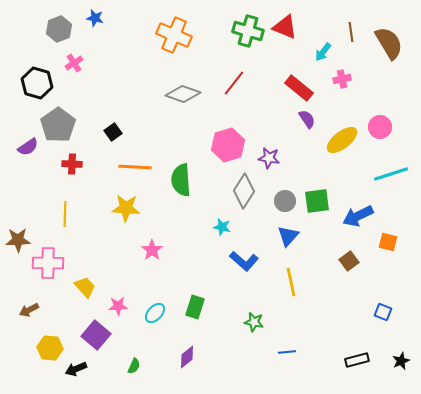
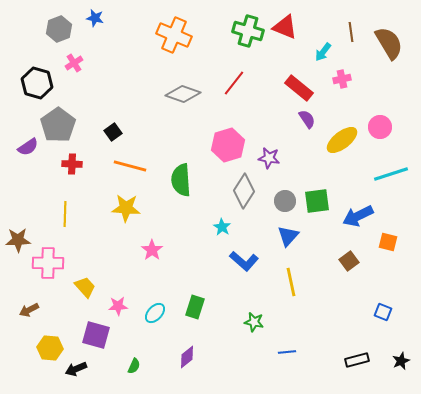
orange line at (135, 167): moved 5 px left, 1 px up; rotated 12 degrees clockwise
cyan star at (222, 227): rotated 18 degrees clockwise
purple square at (96, 335): rotated 24 degrees counterclockwise
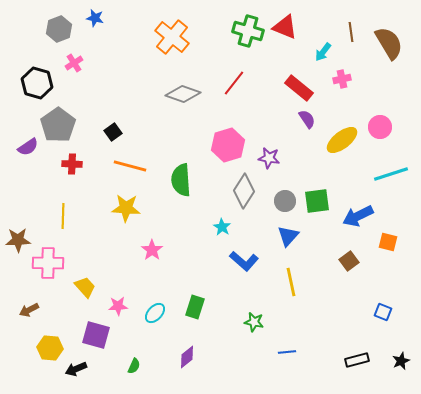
orange cross at (174, 35): moved 2 px left, 2 px down; rotated 16 degrees clockwise
yellow line at (65, 214): moved 2 px left, 2 px down
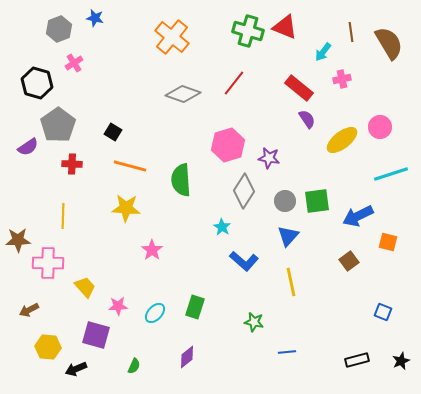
black square at (113, 132): rotated 24 degrees counterclockwise
yellow hexagon at (50, 348): moved 2 px left, 1 px up
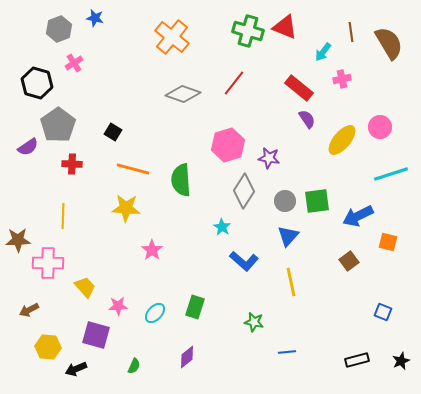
yellow ellipse at (342, 140): rotated 12 degrees counterclockwise
orange line at (130, 166): moved 3 px right, 3 px down
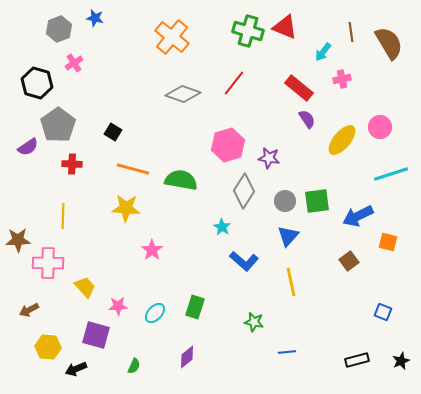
green semicircle at (181, 180): rotated 104 degrees clockwise
